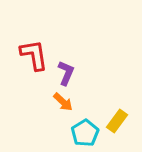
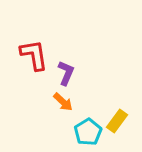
cyan pentagon: moved 3 px right, 1 px up
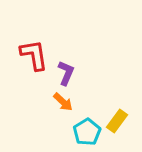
cyan pentagon: moved 1 px left
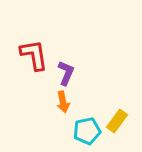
orange arrow: rotated 35 degrees clockwise
cyan pentagon: moved 1 px up; rotated 20 degrees clockwise
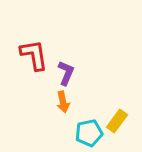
cyan pentagon: moved 2 px right, 2 px down
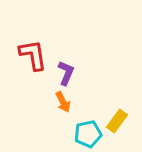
red L-shape: moved 1 px left
orange arrow: rotated 15 degrees counterclockwise
cyan pentagon: moved 1 px left, 1 px down
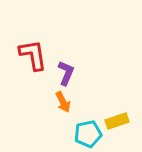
yellow rectangle: rotated 35 degrees clockwise
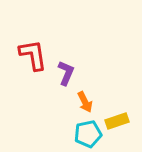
orange arrow: moved 22 px right
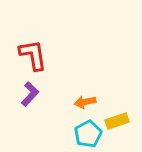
purple L-shape: moved 36 px left, 21 px down; rotated 20 degrees clockwise
orange arrow: rotated 105 degrees clockwise
cyan pentagon: rotated 16 degrees counterclockwise
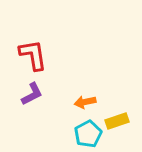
purple L-shape: moved 2 px right; rotated 20 degrees clockwise
